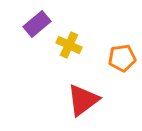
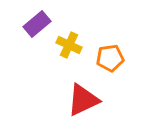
orange pentagon: moved 12 px left
red triangle: rotated 12 degrees clockwise
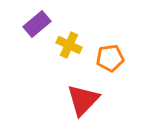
red triangle: rotated 21 degrees counterclockwise
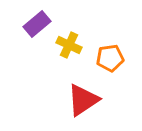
red triangle: rotated 12 degrees clockwise
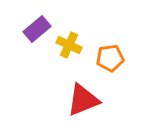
purple rectangle: moved 5 px down
red triangle: rotated 12 degrees clockwise
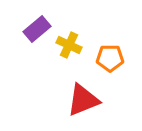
orange pentagon: rotated 8 degrees clockwise
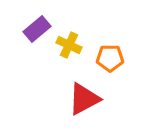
red triangle: moved 1 px right, 1 px up; rotated 6 degrees counterclockwise
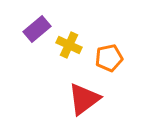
orange pentagon: moved 1 px left; rotated 12 degrees counterclockwise
red triangle: rotated 9 degrees counterclockwise
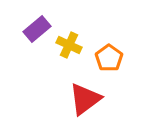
orange pentagon: rotated 24 degrees counterclockwise
red triangle: moved 1 px right
